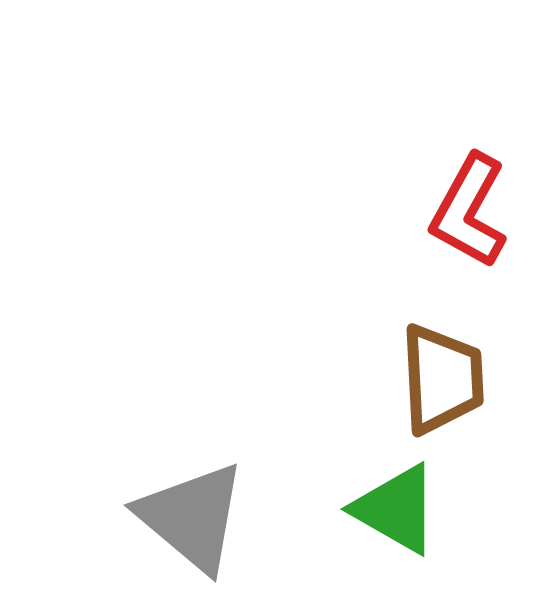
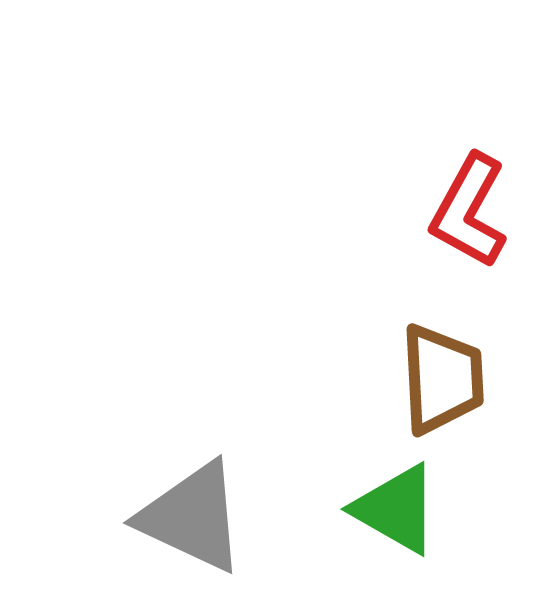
gray triangle: rotated 15 degrees counterclockwise
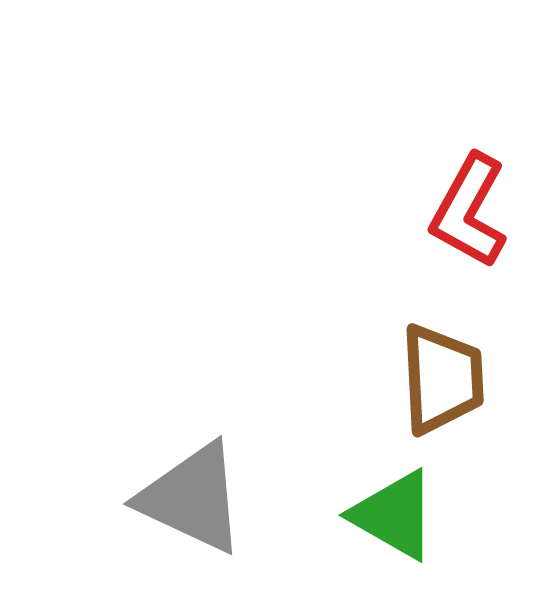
green triangle: moved 2 px left, 6 px down
gray triangle: moved 19 px up
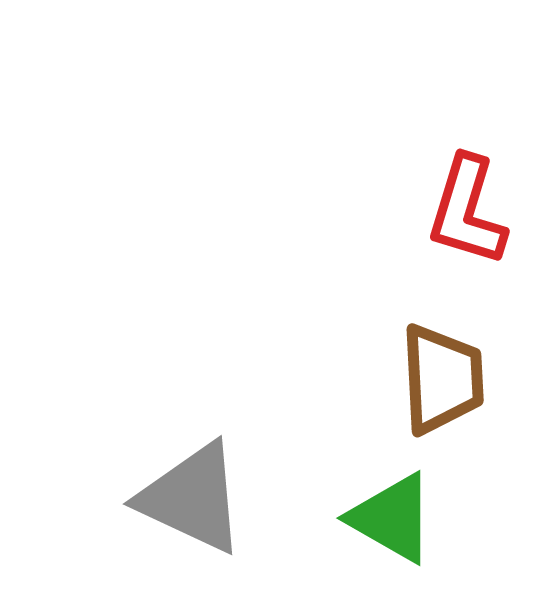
red L-shape: moved 2 px left; rotated 12 degrees counterclockwise
green triangle: moved 2 px left, 3 px down
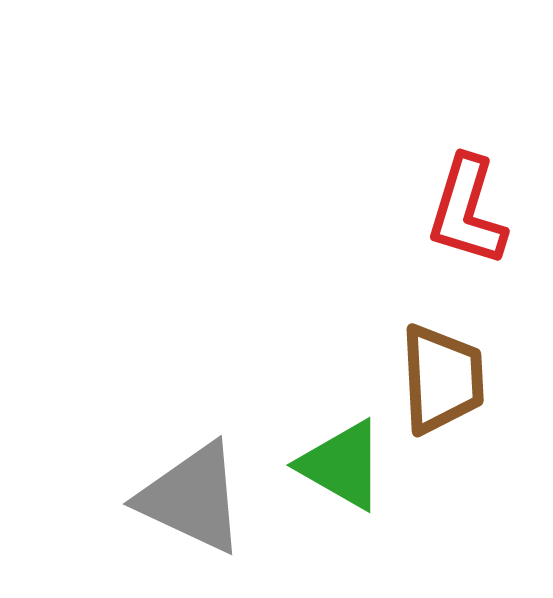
green triangle: moved 50 px left, 53 px up
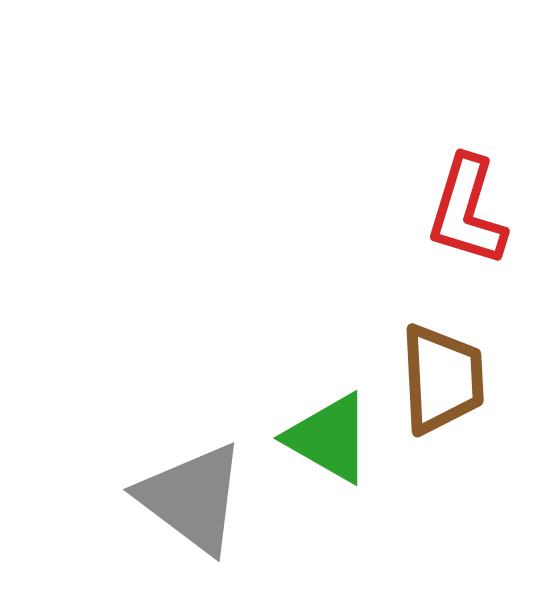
green triangle: moved 13 px left, 27 px up
gray triangle: rotated 12 degrees clockwise
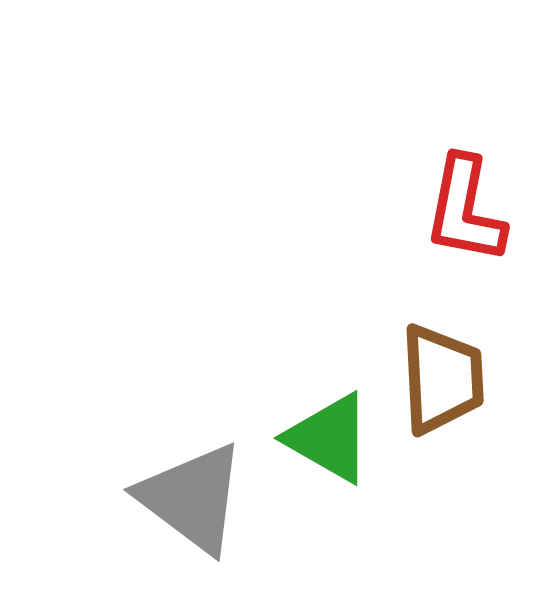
red L-shape: moved 2 px left, 1 px up; rotated 6 degrees counterclockwise
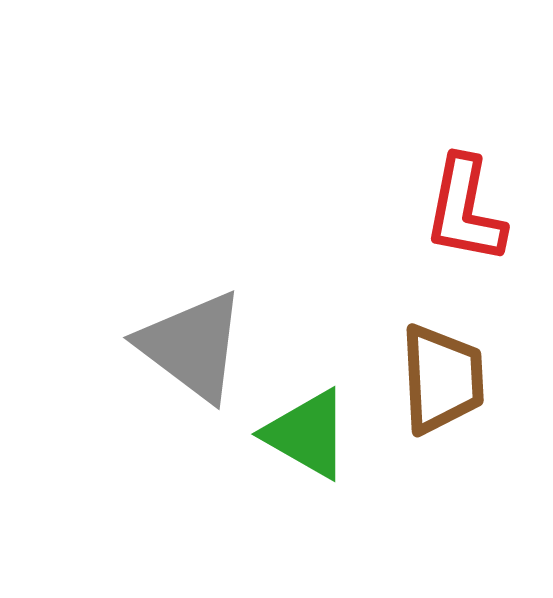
green triangle: moved 22 px left, 4 px up
gray triangle: moved 152 px up
